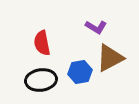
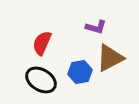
purple L-shape: rotated 15 degrees counterclockwise
red semicircle: rotated 35 degrees clockwise
black ellipse: rotated 40 degrees clockwise
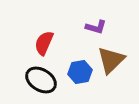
red semicircle: moved 2 px right
brown triangle: moved 1 px right, 2 px down; rotated 16 degrees counterclockwise
